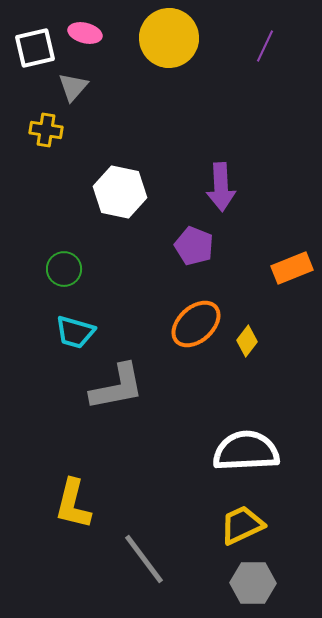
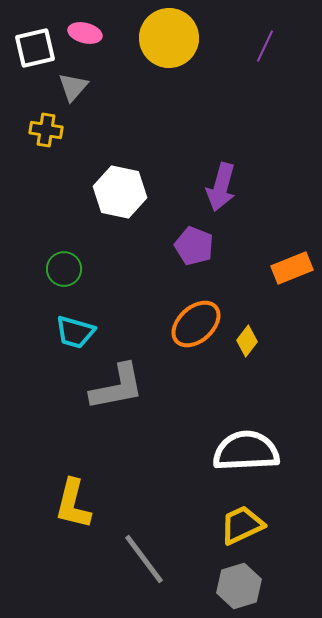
purple arrow: rotated 18 degrees clockwise
gray hexagon: moved 14 px left, 3 px down; rotated 18 degrees counterclockwise
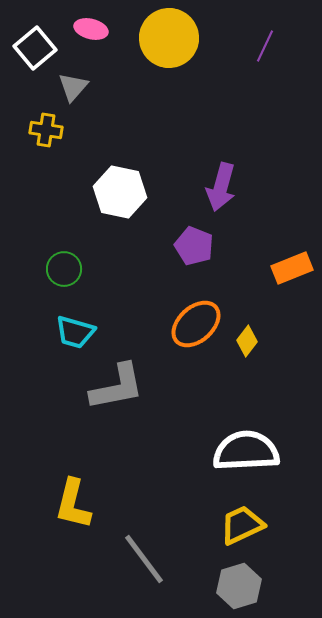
pink ellipse: moved 6 px right, 4 px up
white square: rotated 27 degrees counterclockwise
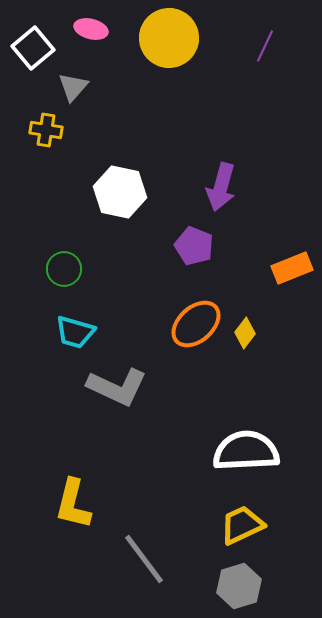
white square: moved 2 px left
yellow diamond: moved 2 px left, 8 px up
gray L-shape: rotated 36 degrees clockwise
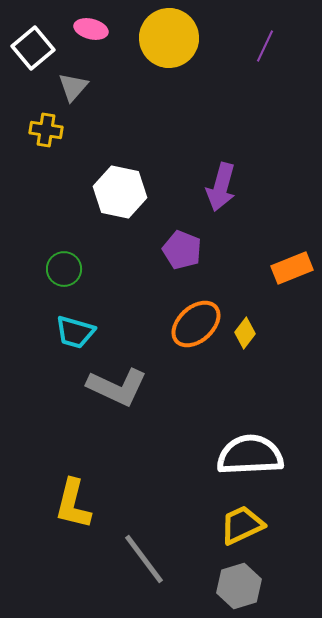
purple pentagon: moved 12 px left, 4 px down
white semicircle: moved 4 px right, 4 px down
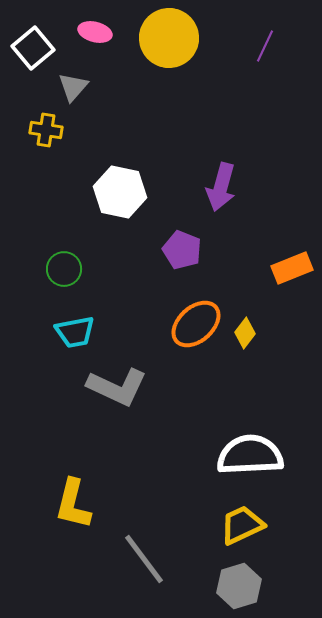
pink ellipse: moved 4 px right, 3 px down
cyan trapezoid: rotated 27 degrees counterclockwise
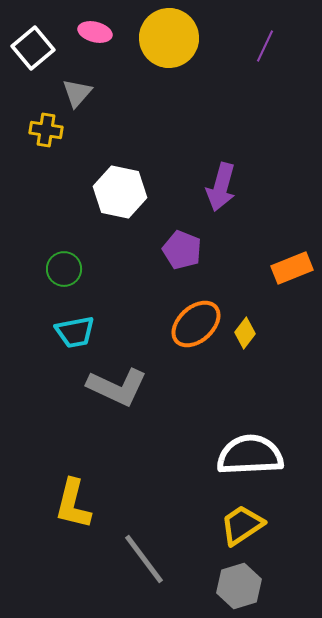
gray triangle: moved 4 px right, 6 px down
yellow trapezoid: rotated 9 degrees counterclockwise
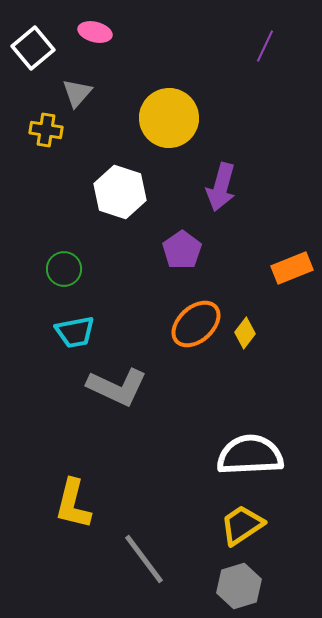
yellow circle: moved 80 px down
white hexagon: rotated 6 degrees clockwise
purple pentagon: rotated 15 degrees clockwise
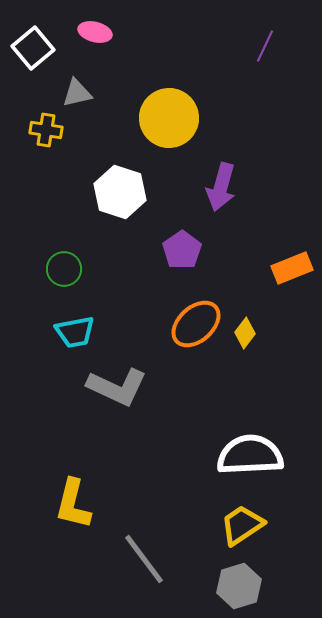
gray triangle: rotated 36 degrees clockwise
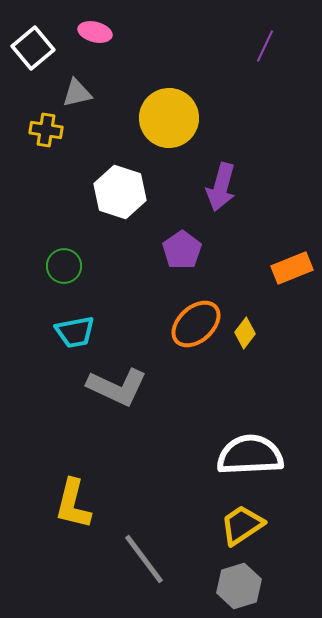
green circle: moved 3 px up
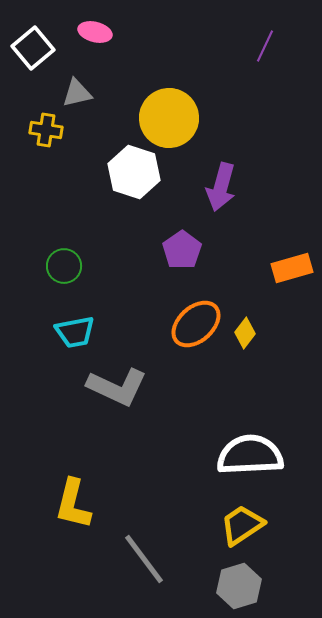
white hexagon: moved 14 px right, 20 px up
orange rectangle: rotated 6 degrees clockwise
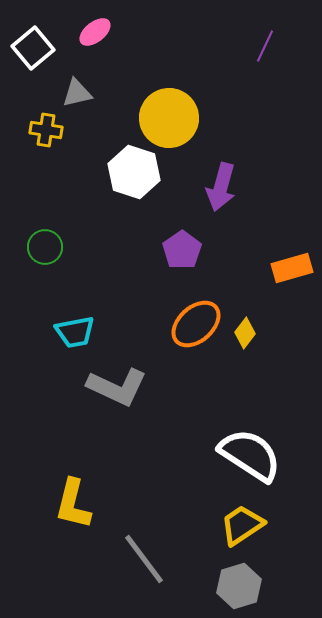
pink ellipse: rotated 52 degrees counterclockwise
green circle: moved 19 px left, 19 px up
white semicircle: rotated 36 degrees clockwise
